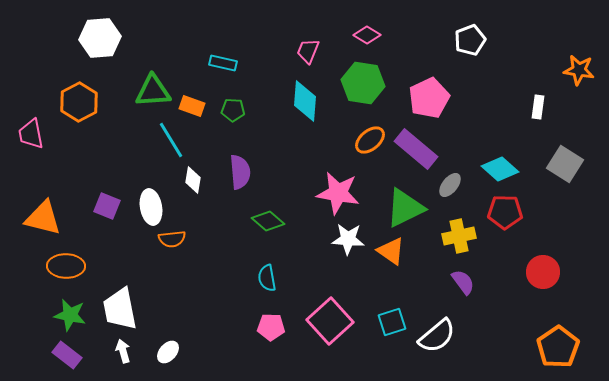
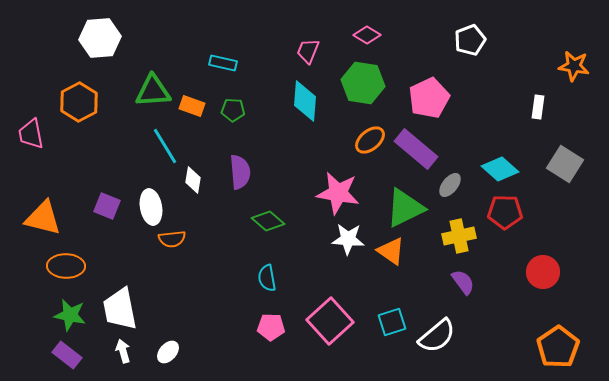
orange star at (579, 70): moved 5 px left, 4 px up
cyan line at (171, 140): moved 6 px left, 6 px down
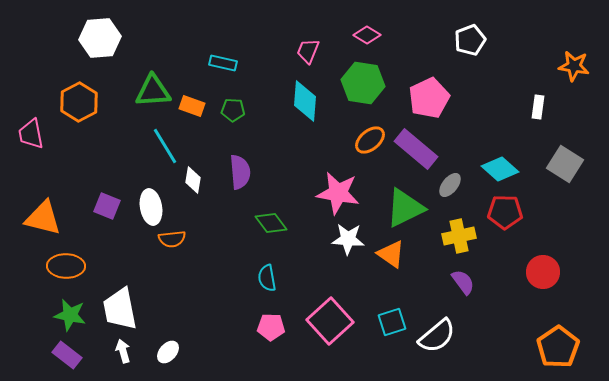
green diamond at (268, 221): moved 3 px right, 2 px down; rotated 12 degrees clockwise
orange triangle at (391, 251): moved 3 px down
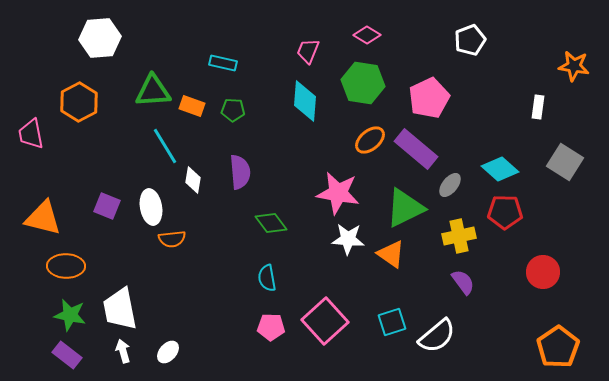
gray square at (565, 164): moved 2 px up
pink square at (330, 321): moved 5 px left
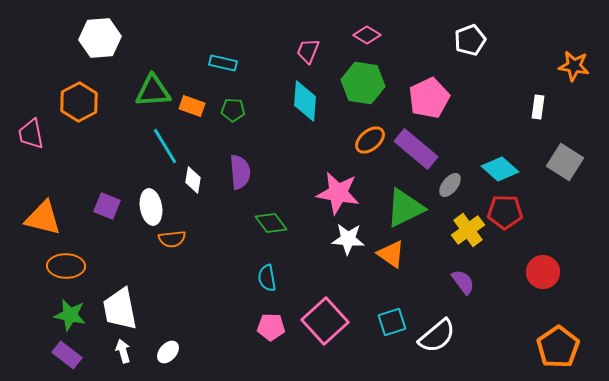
yellow cross at (459, 236): moved 9 px right, 6 px up; rotated 24 degrees counterclockwise
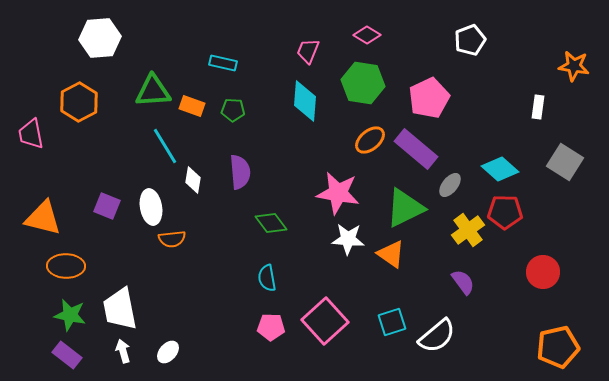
orange pentagon at (558, 347): rotated 21 degrees clockwise
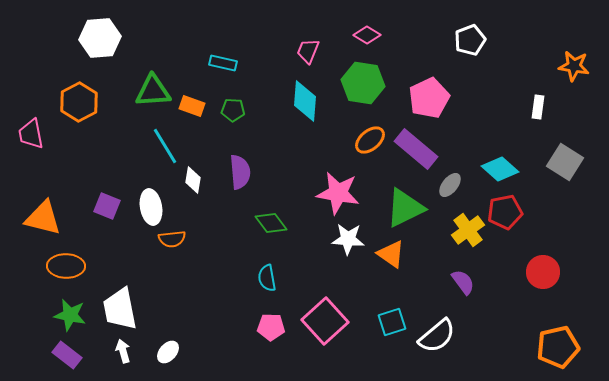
red pentagon at (505, 212): rotated 12 degrees counterclockwise
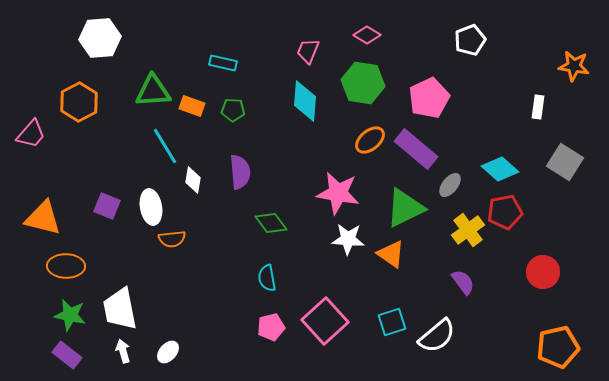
pink trapezoid at (31, 134): rotated 128 degrees counterclockwise
pink pentagon at (271, 327): rotated 16 degrees counterclockwise
